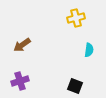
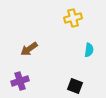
yellow cross: moved 3 px left
brown arrow: moved 7 px right, 4 px down
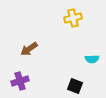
cyan semicircle: moved 3 px right, 9 px down; rotated 80 degrees clockwise
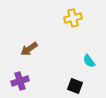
cyan semicircle: moved 3 px left, 2 px down; rotated 56 degrees clockwise
